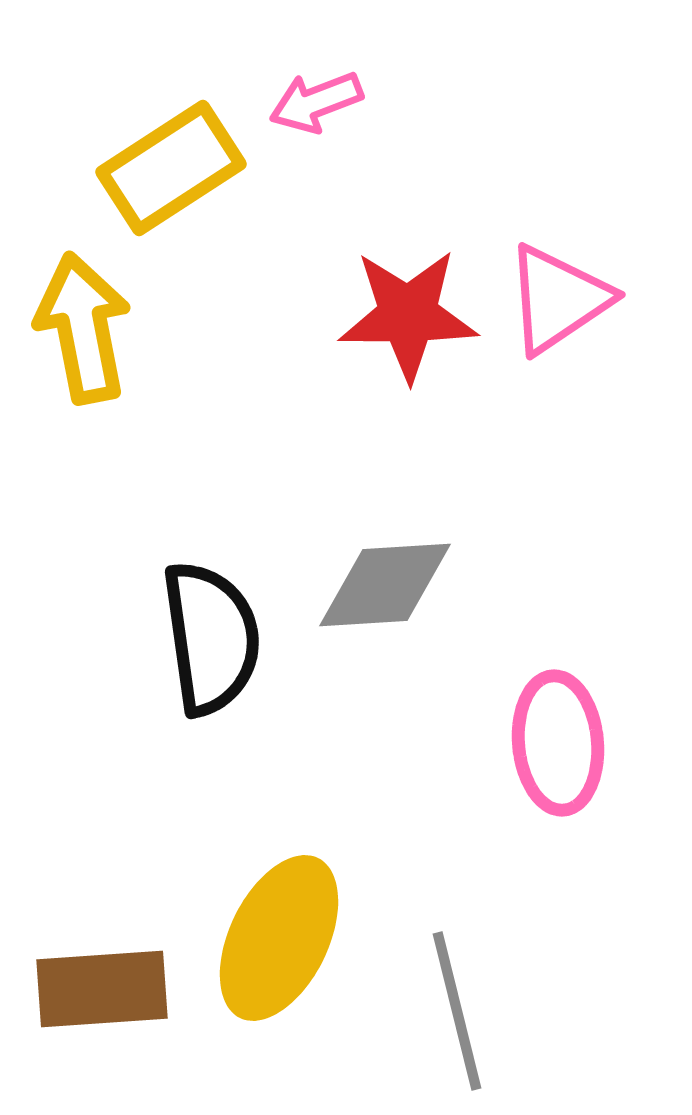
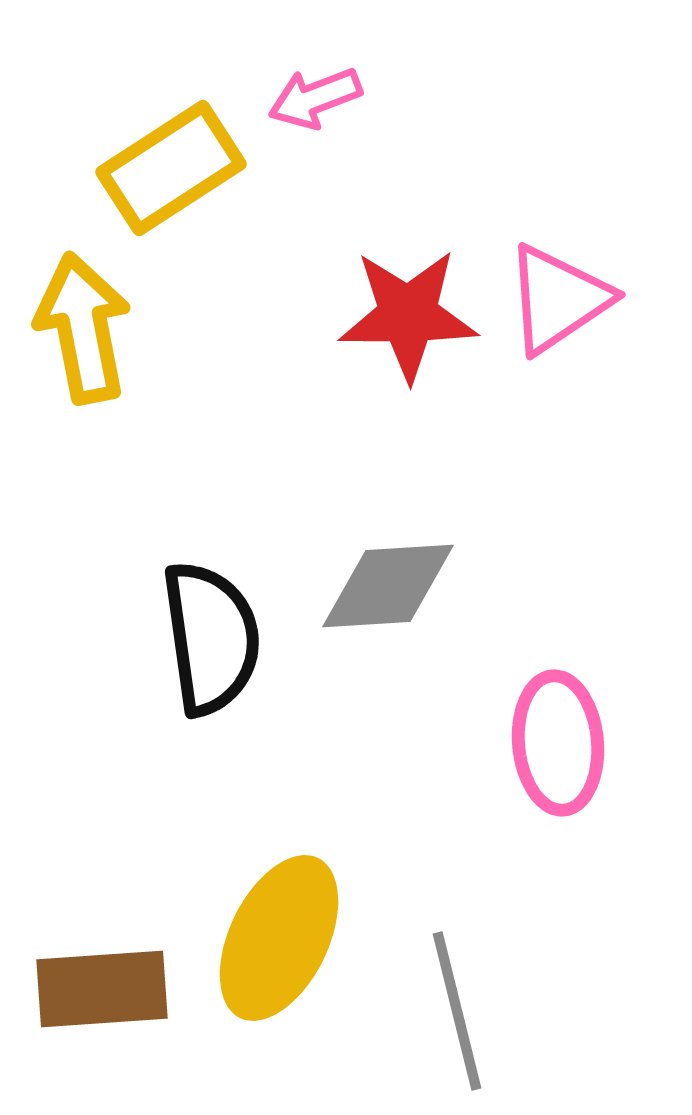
pink arrow: moved 1 px left, 4 px up
gray diamond: moved 3 px right, 1 px down
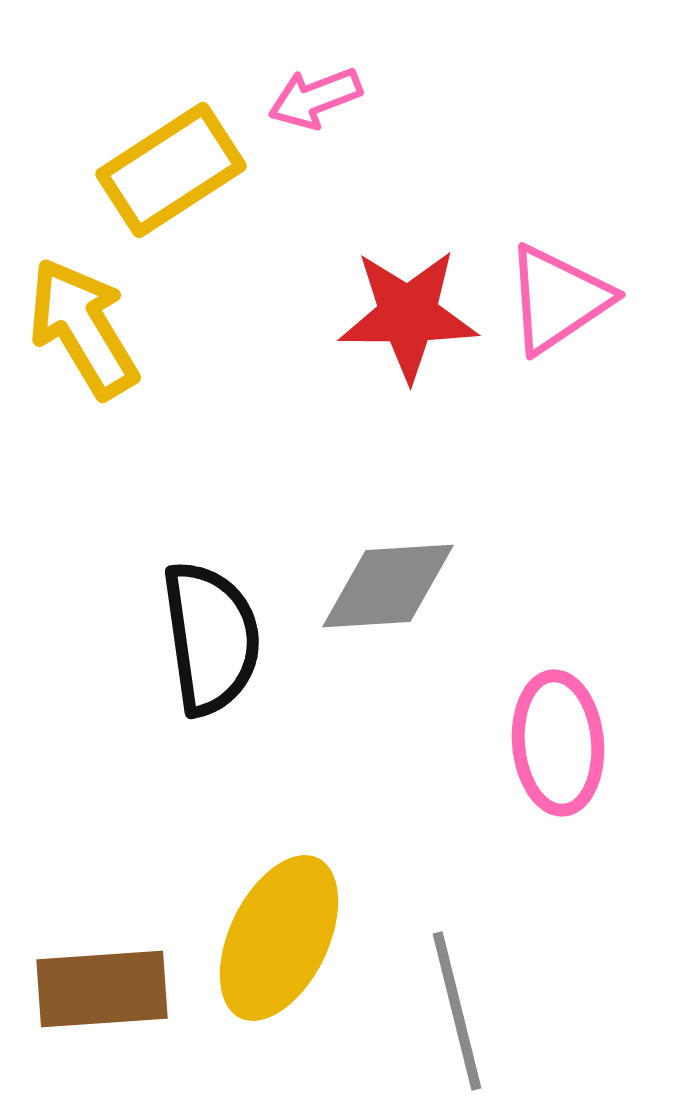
yellow rectangle: moved 2 px down
yellow arrow: rotated 20 degrees counterclockwise
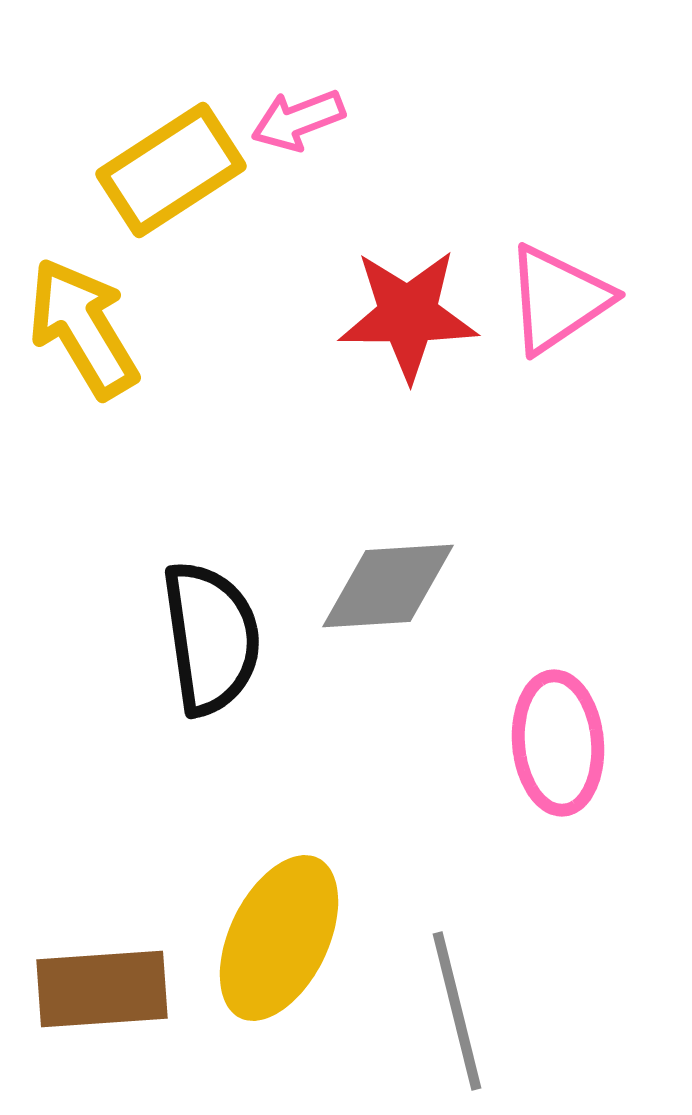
pink arrow: moved 17 px left, 22 px down
